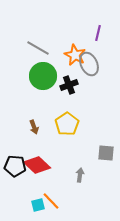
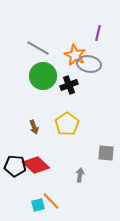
gray ellipse: rotated 55 degrees counterclockwise
red diamond: moved 1 px left
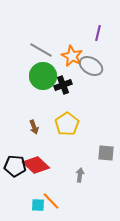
gray line: moved 3 px right, 2 px down
orange star: moved 3 px left, 1 px down
gray ellipse: moved 2 px right, 2 px down; rotated 20 degrees clockwise
black cross: moved 6 px left
cyan square: rotated 16 degrees clockwise
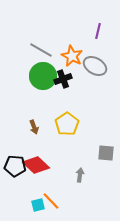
purple line: moved 2 px up
gray ellipse: moved 4 px right
black cross: moved 6 px up
cyan square: rotated 16 degrees counterclockwise
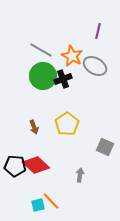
gray square: moved 1 px left, 6 px up; rotated 18 degrees clockwise
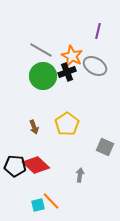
black cross: moved 4 px right, 7 px up
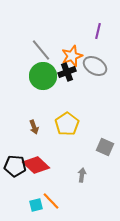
gray line: rotated 20 degrees clockwise
orange star: rotated 25 degrees clockwise
gray arrow: moved 2 px right
cyan square: moved 2 px left
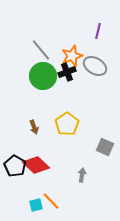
black pentagon: rotated 25 degrees clockwise
